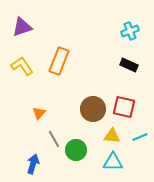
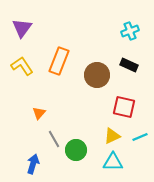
purple triangle: moved 1 px down; rotated 35 degrees counterclockwise
brown circle: moved 4 px right, 34 px up
yellow triangle: rotated 30 degrees counterclockwise
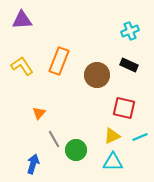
purple triangle: moved 8 px up; rotated 50 degrees clockwise
red square: moved 1 px down
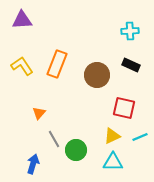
cyan cross: rotated 18 degrees clockwise
orange rectangle: moved 2 px left, 3 px down
black rectangle: moved 2 px right
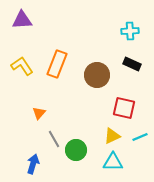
black rectangle: moved 1 px right, 1 px up
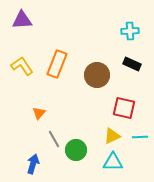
cyan line: rotated 21 degrees clockwise
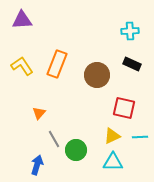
blue arrow: moved 4 px right, 1 px down
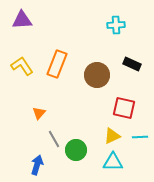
cyan cross: moved 14 px left, 6 px up
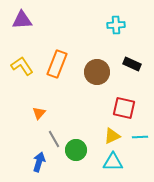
brown circle: moved 3 px up
blue arrow: moved 2 px right, 3 px up
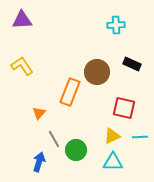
orange rectangle: moved 13 px right, 28 px down
